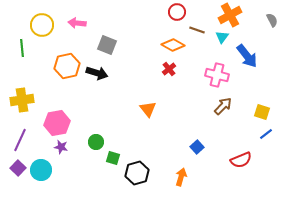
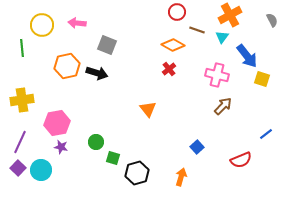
yellow square: moved 33 px up
purple line: moved 2 px down
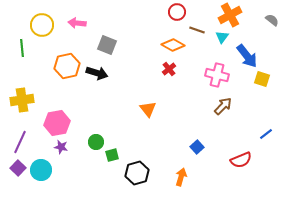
gray semicircle: rotated 24 degrees counterclockwise
green square: moved 1 px left, 3 px up; rotated 32 degrees counterclockwise
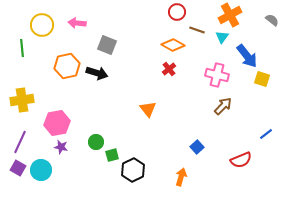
purple square: rotated 14 degrees counterclockwise
black hexagon: moved 4 px left, 3 px up; rotated 10 degrees counterclockwise
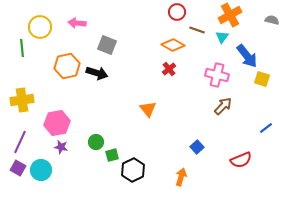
gray semicircle: rotated 24 degrees counterclockwise
yellow circle: moved 2 px left, 2 px down
blue line: moved 6 px up
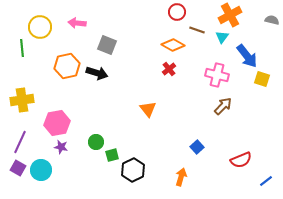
blue line: moved 53 px down
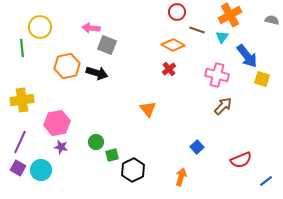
pink arrow: moved 14 px right, 5 px down
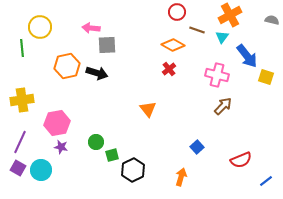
gray square: rotated 24 degrees counterclockwise
yellow square: moved 4 px right, 2 px up
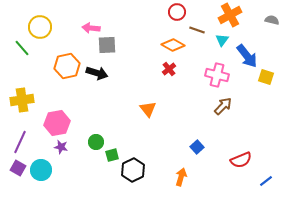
cyan triangle: moved 3 px down
green line: rotated 36 degrees counterclockwise
